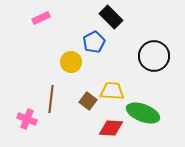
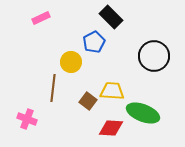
brown line: moved 2 px right, 11 px up
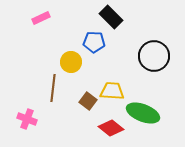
blue pentagon: rotated 30 degrees clockwise
red diamond: rotated 35 degrees clockwise
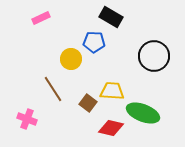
black rectangle: rotated 15 degrees counterclockwise
yellow circle: moved 3 px up
brown line: moved 1 px down; rotated 40 degrees counterclockwise
brown square: moved 2 px down
red diamond: rotated 25 degrees counterclockwise
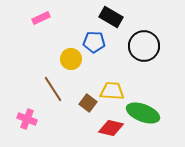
black circle: moved 10 px left, 10 px up
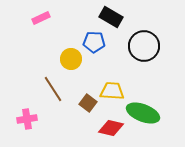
pink cross: rotated 30 degrees counterclockwise
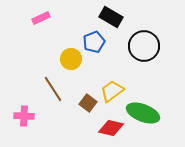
blue pentagon: rotated 25 degrees counterclockwise
yellow trapezoid: rotated 40 degrees counterclockwise
pink cross: moved 3 px left, 3 px up; rotated 12 degrees clockwise
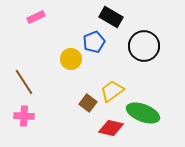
pink rectangle: moved 5 px left, 1 px up
brown line: moved 29 px left, 7 px up
